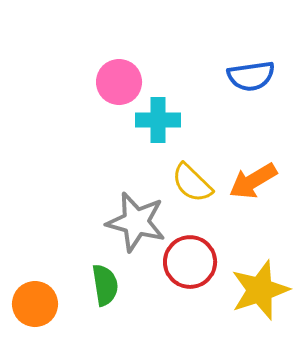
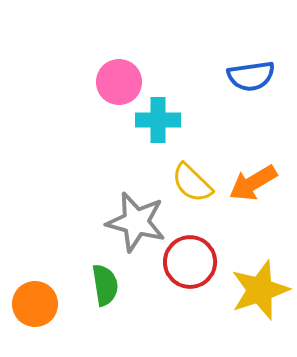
orange arrow: moved 2 px down
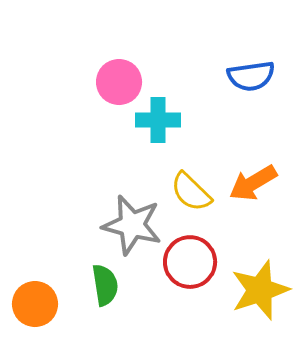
yellow semicircle: moved 1 px left, 9 px down
gray star: moved 4 px left, 3 px down
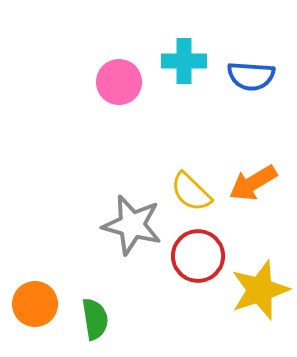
blue semicircle: rotated 12 degrees clockwise
cyan cross: moved 26 px right, 59 px up
red circle: moved 8 px right, 6 px up
green semicircle: moved 10 px left, 34 px down
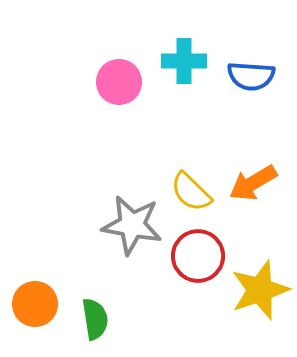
gray star: rotated 4 degrees counterclockwise
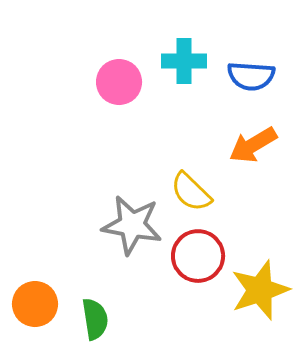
orange arrow: moved 38 px up
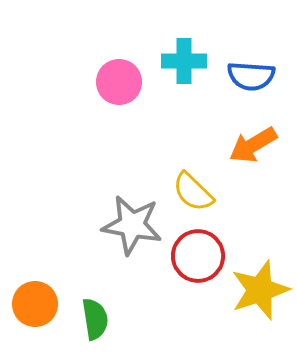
yellow semicircle: moved 2 px right
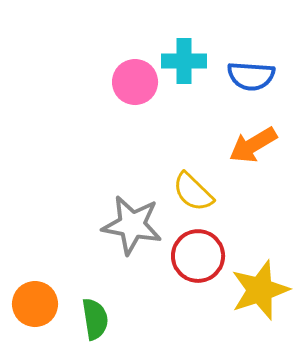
pink circle: moved 16 px right
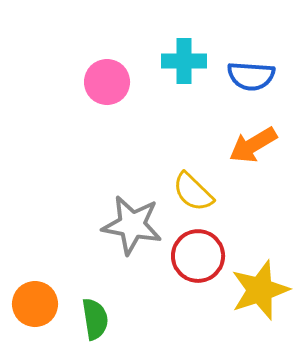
pink circle: moved 28 px left
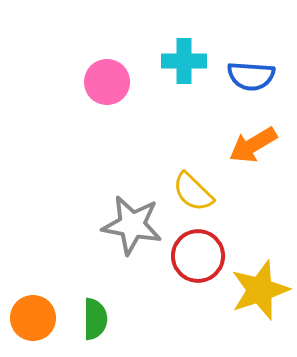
orange circle: moved 2 px left, 14 px down
green semicircle: rotated 9 degrees clockwise
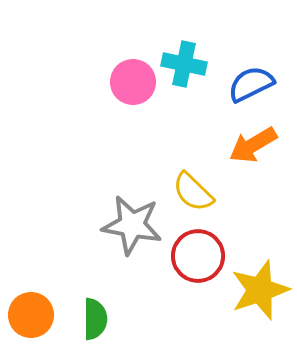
cyan cross: moved 3 px down; rotated 12 degrees clockwise
blue semicircle: moved 8 px down; rotated 150 degrees clockwise
pink circle: moved 26 px right
orange circle: moved 2 px left, 3 px up
